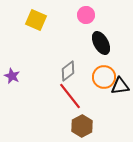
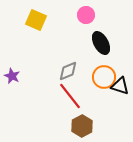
gray diamond: rotated 15 degrees clockwise
black triangle: rotated 24 degrees clockwise
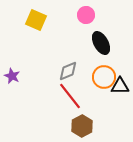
black triangle: rotated 18 degrees counterclockwise
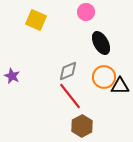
pink circle: moved 3 px up
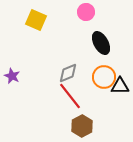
gray diamond: moved 2 px down
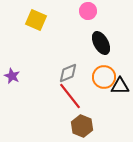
pink circle: moved 2 px right, 1 px up
brown hexagon: rotated 10 degrees counterclockwise
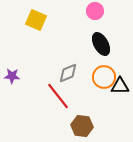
pink circle: moved 7 px right
black ellipse: moved 1 px down
purple star: rotated 21 degrees counterclockwise
red line: moved 12 px left
brown hexagon: rotated 15 degrees counterclockwise
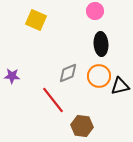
black ellipse: rotated 25 degrees clockwise
orange circle: moved 5 px left, 1 px up
black triangle: rotated 12 degrees counterclockwise
red line: moved 5 px left, 4 px down
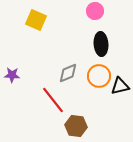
purple star: moved 1 px up
brown hexagon: moved 6 px left
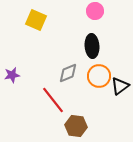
black ellipse: moved 9 px left, 2 px down
purple star: rotated 14 degrees counterclockwise
black triangle: rotated 24 degrees counterclockwise
